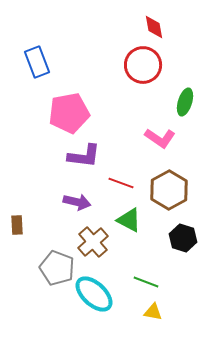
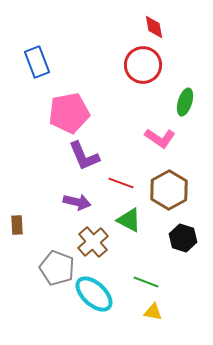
purple L-shape: rotated 60 degrees clockwise
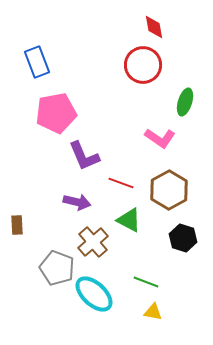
pink pentagon: moved 13 px left
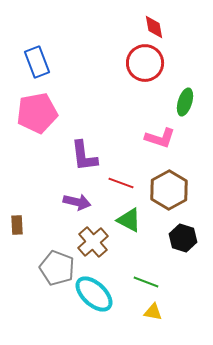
red circle: moved 2 px right, 2 px up
pink pentagon: moved 19 px left
pink L-shape: rotated 16 degrees counterclockwise
purple L-shape: rotated 16 degrees clockwise
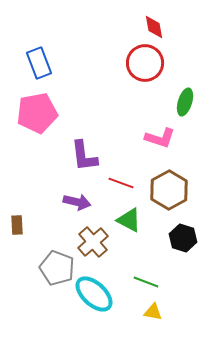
blue rectangle: moved 2 px right, 1 px down
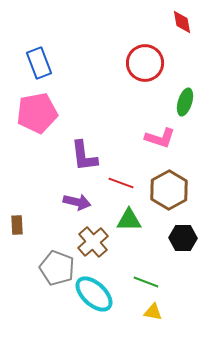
red diamond: moved 28 px right, 5 px up
green triangle: rotated 28 degrees counterclockwise
black hexagon: rotated 16 degrees counterclockwise
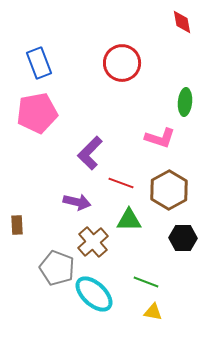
red circle: moved 23 px left
green ellipse: rotated 12 degrees counterclockwise
purple L-shape: moved 6 px right, 3 px up; rotated 52 degrees clockwise
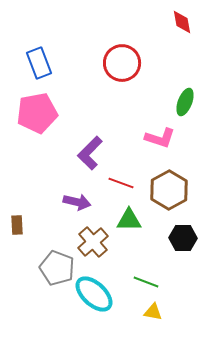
green ellipse: rotated 16 degrees clockwise
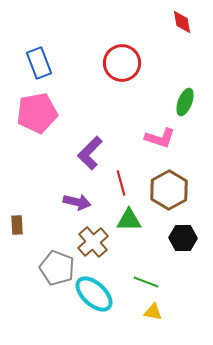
red line: rotated 55 degrees clockwise
